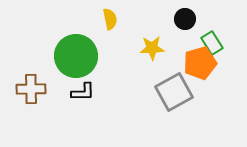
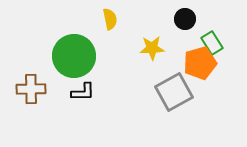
green circle: moved 2 px left
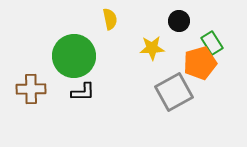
black circle: moved 6 px left, 2 px down
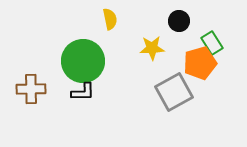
green circle: moved 9 px right, 5 px down
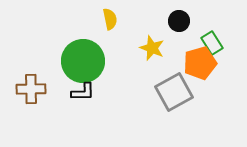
yellow star: rotated 25 degrees clockwise
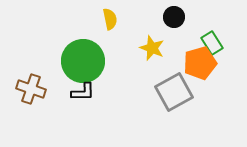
black circle: moved 5 px left, 4 px up
brown cross: rotated 20 degrees clockwise
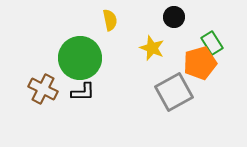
yellow semicircle: moved 1 px down
green circle: moved 3 px left, 3 px up
brown cross: moved 12 px right; rotated 8 degrees clockwise
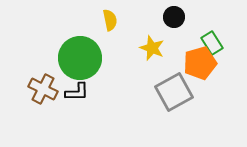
black L-shape: moved 6 px left
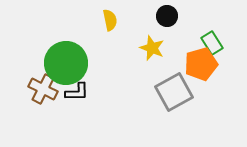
black circle: moved 7 px left, 1 px up
green circle: moved 14 px left, 5 px down
orange pentagon: moved 1 px right, 1 px down
